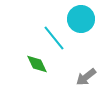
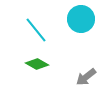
cyan line: moved 18 px left, 8 px up
green diamond: rotated 35 degrees counterclockwise
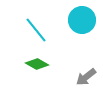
cyan circle: moved 1 px right, 1 px down
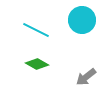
cyan line: rotated 24 degrees counterclockwise
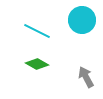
cyan line: moved 1 px right, 1 px down
gray arrow: rotated 100 degrees clockwise
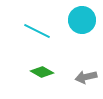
green diamond: moved 5 px right, 8 px down
gray arrow: rotated 75 degrees counterclockwise
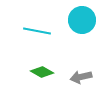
cyan line: rotated 16 degrees counterclockwise
gray arrow: moved 5 px left
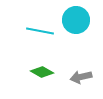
cyan circle: moved 6 px left
cyan line: moved 3 px right
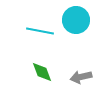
green diamond: rotated 40 degrees clockwise
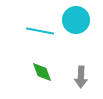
gray arrow: rotated 75 degrees counterclockwise
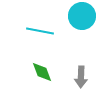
cyan circle: moved 6 px right, 4 px up
